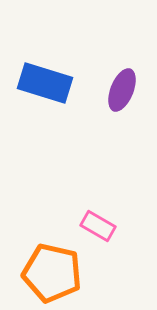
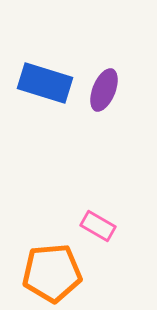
purple ellipse: moved 18 px left
orange pentagon: rotated 18 degrees counterclockwise
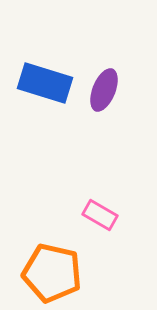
pink rectangle: moved 2 px right, 11 px up
orange pentagon: rotated 18 degrees clockwise
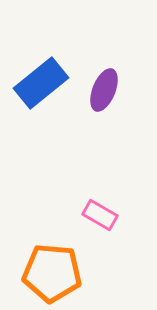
blue rectangle: moved 4 px left; rotated 56 degrees counterclockwise
orange pentagon: rotated 8 degrees counterclockwise
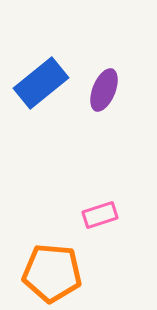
pink rectangle: rotated 48 degrees counterclockwise
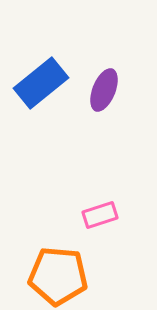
orange pentagon: moved 6 px right, 3 px down
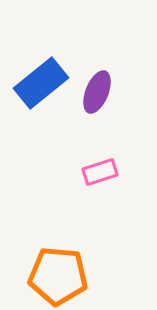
purple ellipse: moved 7 px left, 2 px down
pink rectangle: moved 43 px up
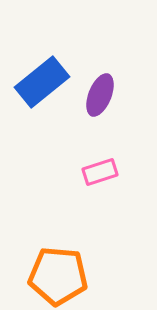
blue rectangle: moved 1 px right, 1 px up
purple ellipse: moved 3 px right, 3 px down
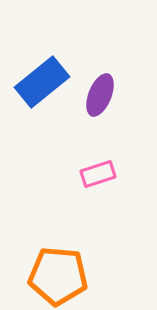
pink rectangle: moved 2 px left, 2 px down
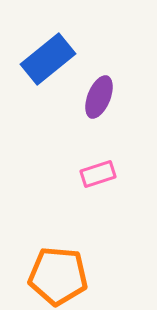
blue rectangle: moved 6 px right, 23 px up
purple ellipse: moved 1 px left, 2 px down
